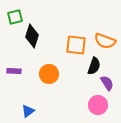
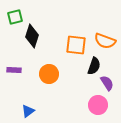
purple rectangle: moved 1 px up
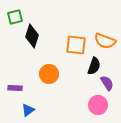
purple rectangle: moved 1 px right, 18 px down
blue triangle: moved 1 px up
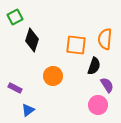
green square: rotated 14 degrees counterclockwise
black diamond: moved 4 px down
orange semicircle: moved 2 px up; rotated 75 degrees clockwise
orange circle: moved 4 px right, 2 px down
purple semicircle: moved 2 px down
purple rectangle: rotated 24 degrees clockwise
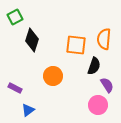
orange semicircle: moved 1 px left
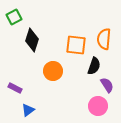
green square: moved 1 px left
orange circle: moved 5 px up
pink circle: moved 1 px down
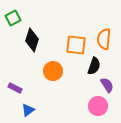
green square: moved 1 px left, 1 px down
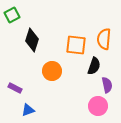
green square: moved 1 px left, 3 px up
orange circle: moved 1 px left
purple semicircle: rotated 21 degrees clockwise
blue triangle: rotated 16 degrees clockwise
